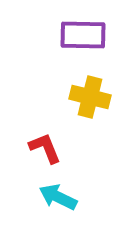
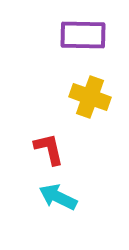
yellow cross: rotated 6 degrees clockwise
red L-shape: moved 4 px right, 1 px down; rotated 9 degrees clockwise
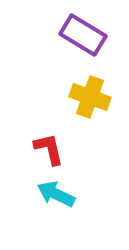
purple rectangle: rotated 30 degrees clockwise
cyan arrow: moved 2 px left, 3 px up
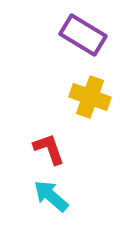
red L-shape: rotated 6 degrees counterclockwise
cyan arrow: moved 5 px left, 2 px down; rotated 15 degrees clockwise
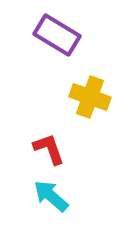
purple rectangle: moved 26 px left
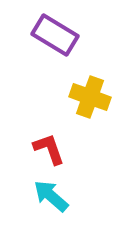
purple rectangle: moved 2 px left
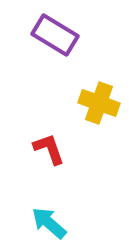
yellow cross: moved 9 px right, 6 px down
cyan arrow: moved 2 px left, 27 px down
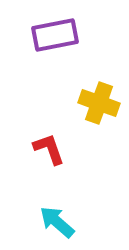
purple rectangle: rotated 42 degrees counterclockwise
cyan arrow: moved 8 px right, 1 px up
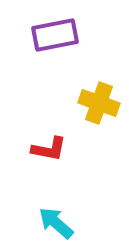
red L-shape: rotated 120 degrees clockwise
cyan arrow: moved 1 px left, 1 px down
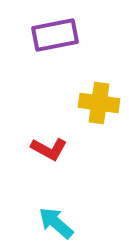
yellow cross: rotated 12 degrees counterclockwise
red L-shape: rotated 18 degrees clockwise
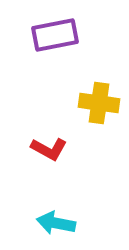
cyan arrow: rotated 30 degrees counterclockwise
